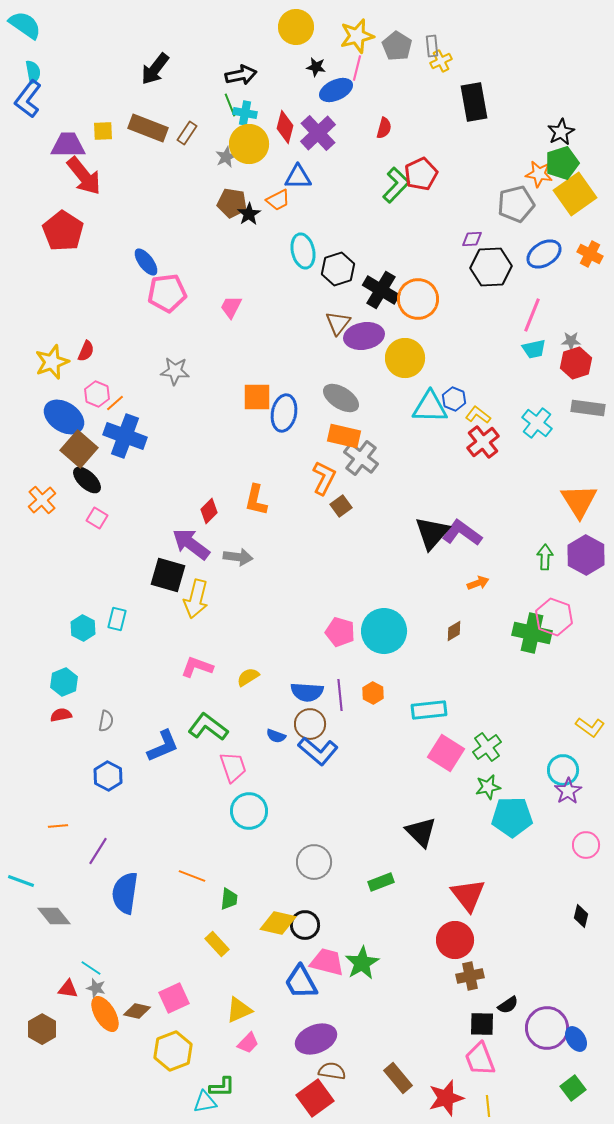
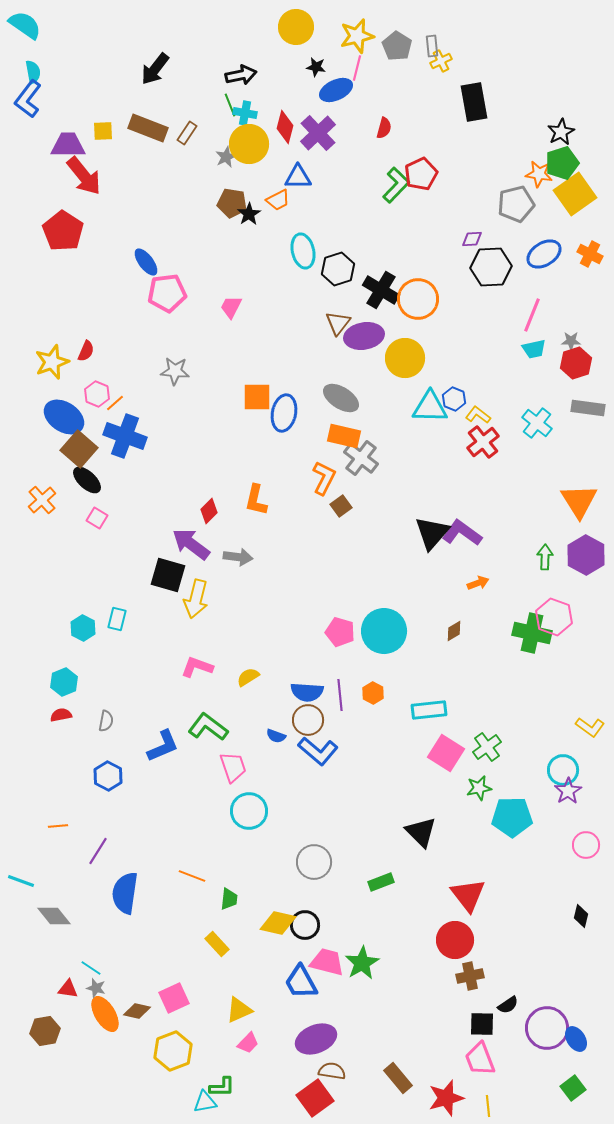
brown circle at (310, 724): moved 2 px left, 4 px up
green star at (488, 787): moved 9 px left, 1 px down
brown hexagon at (42, 1029): moved 3 px right, 2 px down; rotated 20 degrees clockwise
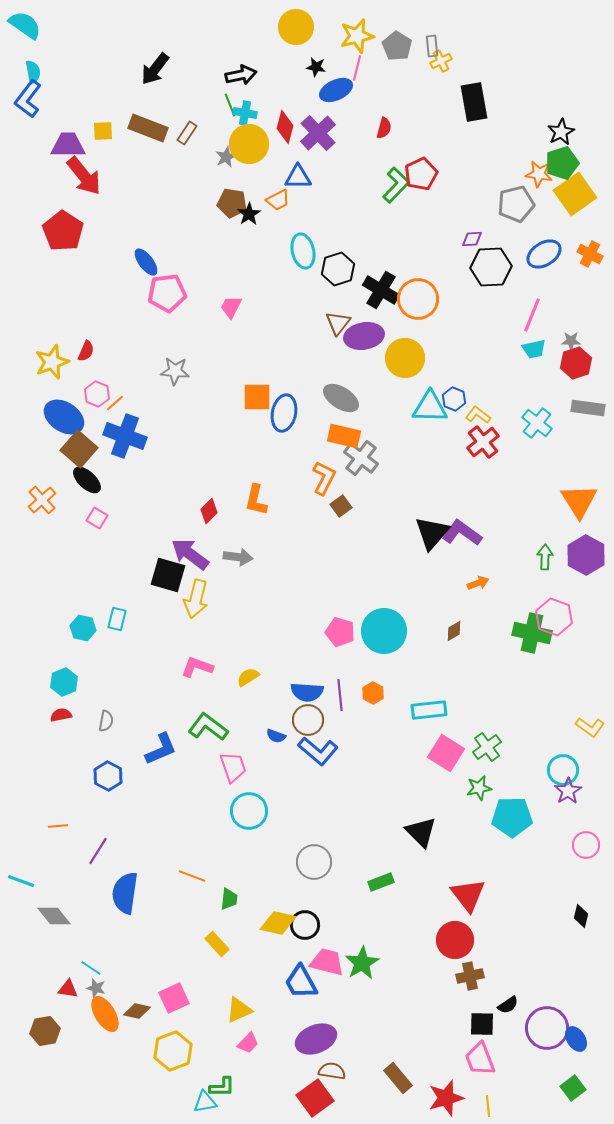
purple arrow at (191, 544): moved 1 px left, 10 px down
cyan hexagon at (83, 628): rotated 15 degrees counterclockwise
blue L-shape at (163, 746): moved 2 px left, 3 px down
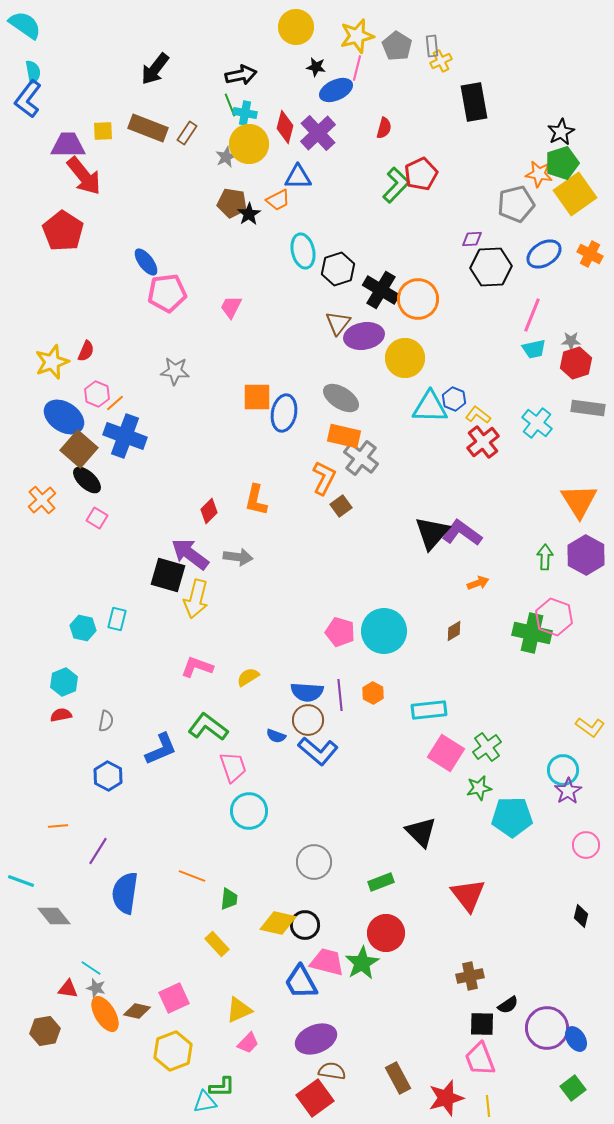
red circle at (455, 940): moved 69 px left, 7 px up
brown rectangle at (398, 1078): rotated 12 degrees clockwise
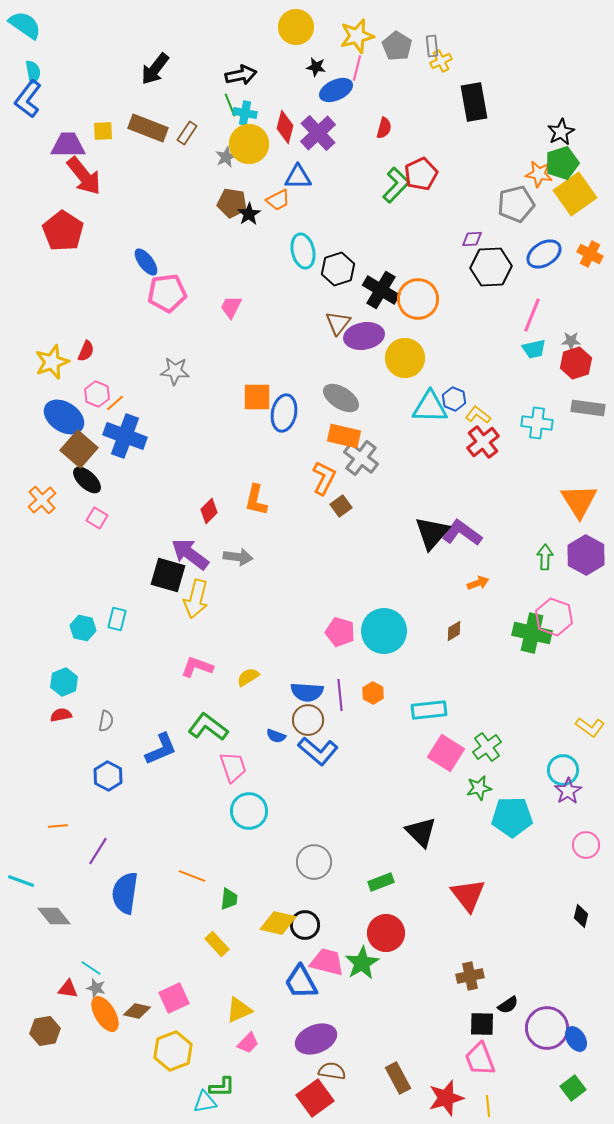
cyan cross at (537, 423): rotated 32 degrees counterclockwise
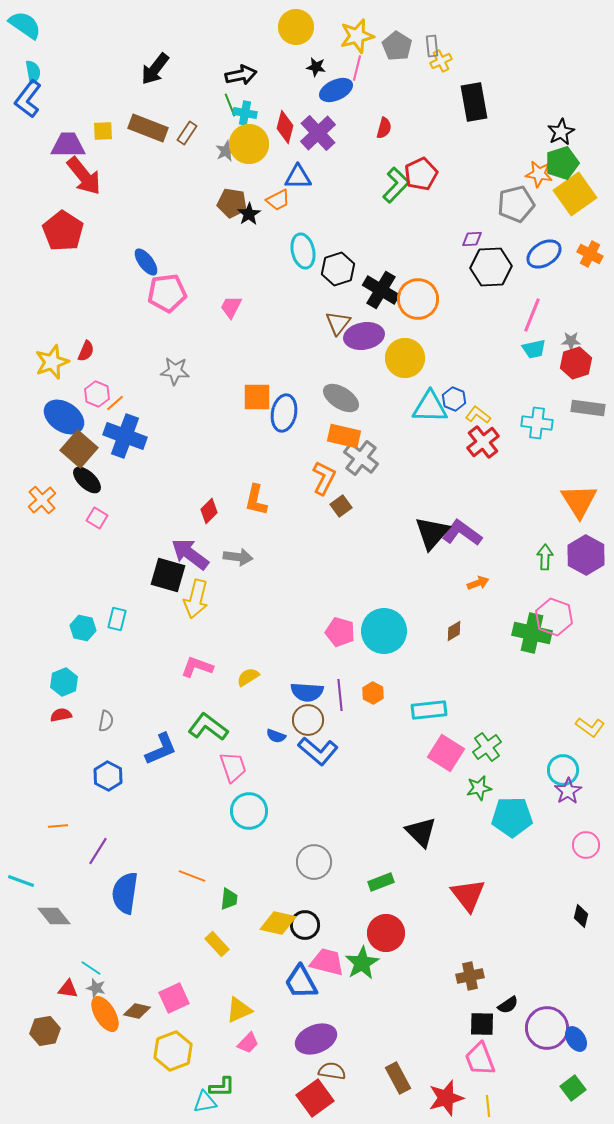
gray star at (226, 157): moved 6 px up
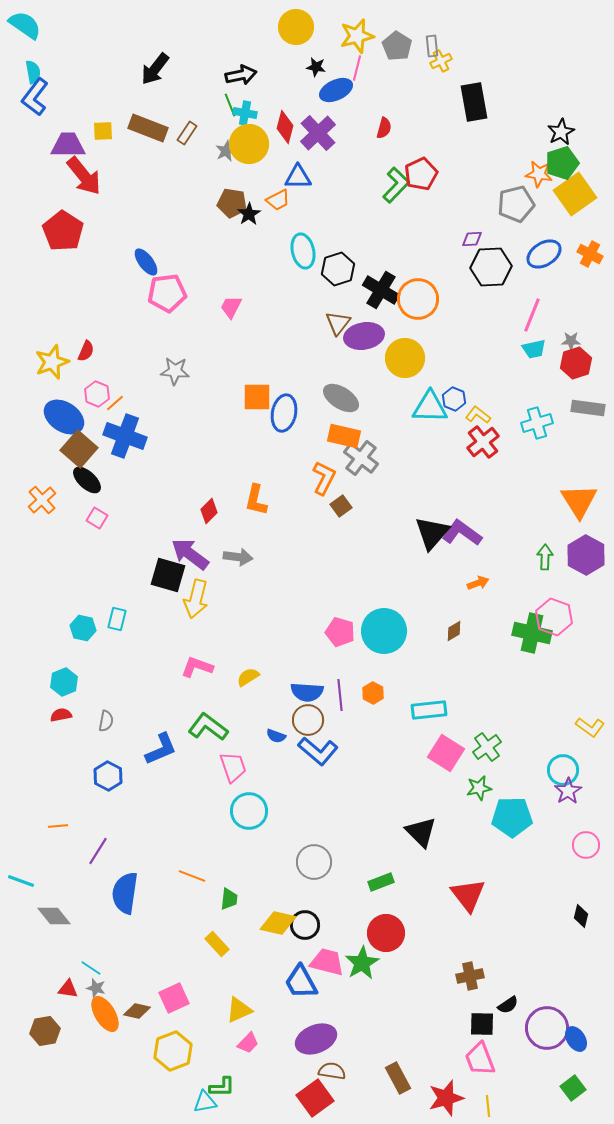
blue L-shape at (28, 99): moved 7 px right, 2 px up
cyan cross at (537, 423): rotated 24 degrees counterclockwise
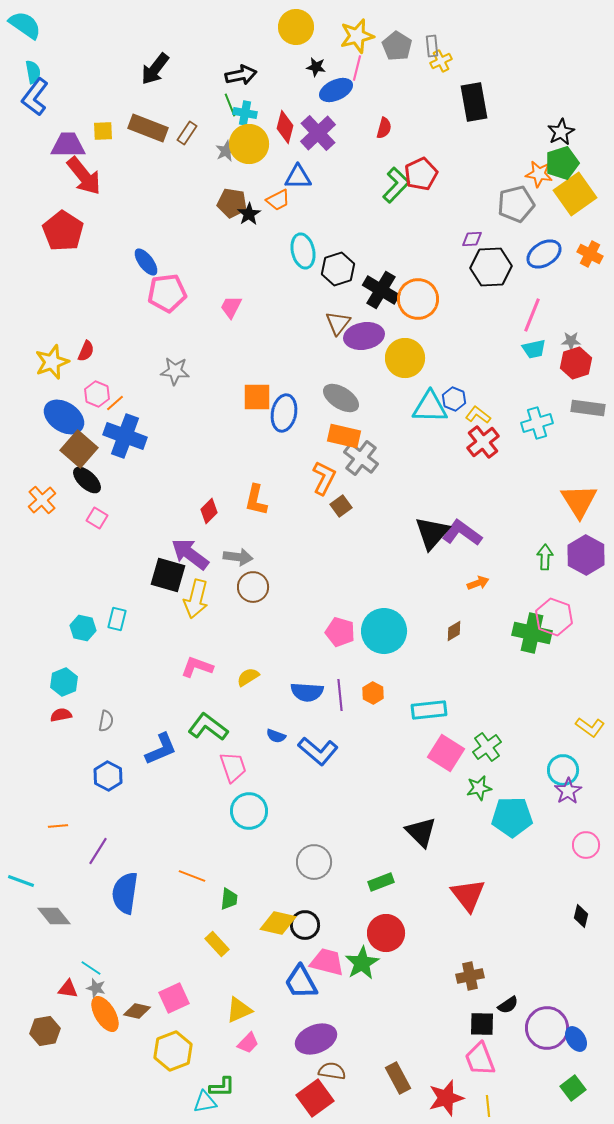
brown circle at (308, 720): moved 55 px left, 133 px up
